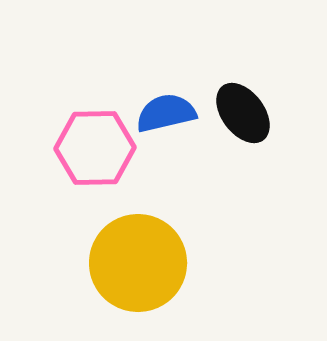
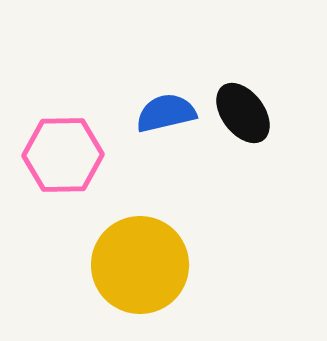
pink hexagon: moved 32 px left, 7 px down
yellow circle: moved 2 px right, 2 px down
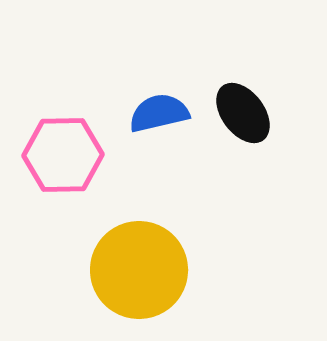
blue semicircle: moved 7 px left
yellow circle: moved 1 px left, 5 px down
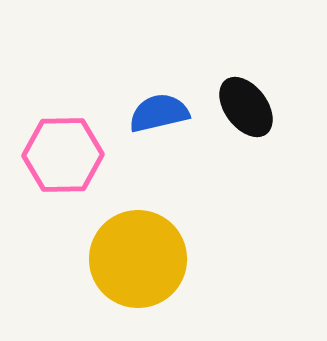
black ellipse: moved 3 px right, 6 px up
yellow circle: moved 1 px left, 11 px up
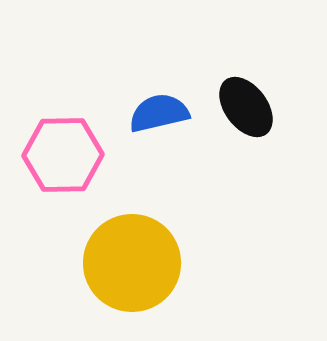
yellow circle: moved 6 px left, 4 px down
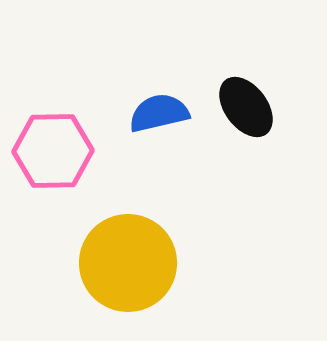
pink hexagon: moved 10 px left, 4 px up
yellow circle: moved 4 px left
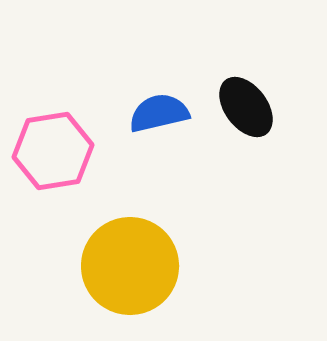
pink hexagon: rotated 8 degrees counterclockwise
yellow circle: moved 2 px right, 3 px down
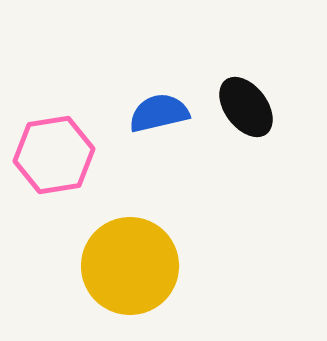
pink hexagon: moved 1 px right, 4 px down
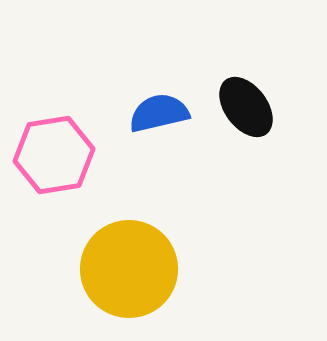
yellow circle: moved 1 px left, 3 px down
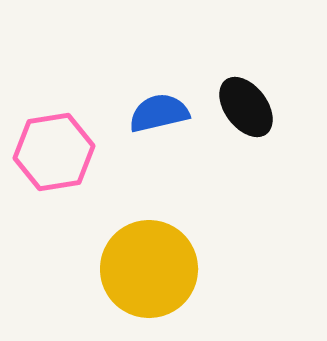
pink hexagon: moved 3 px up
yellow circle: moved 20 px right
